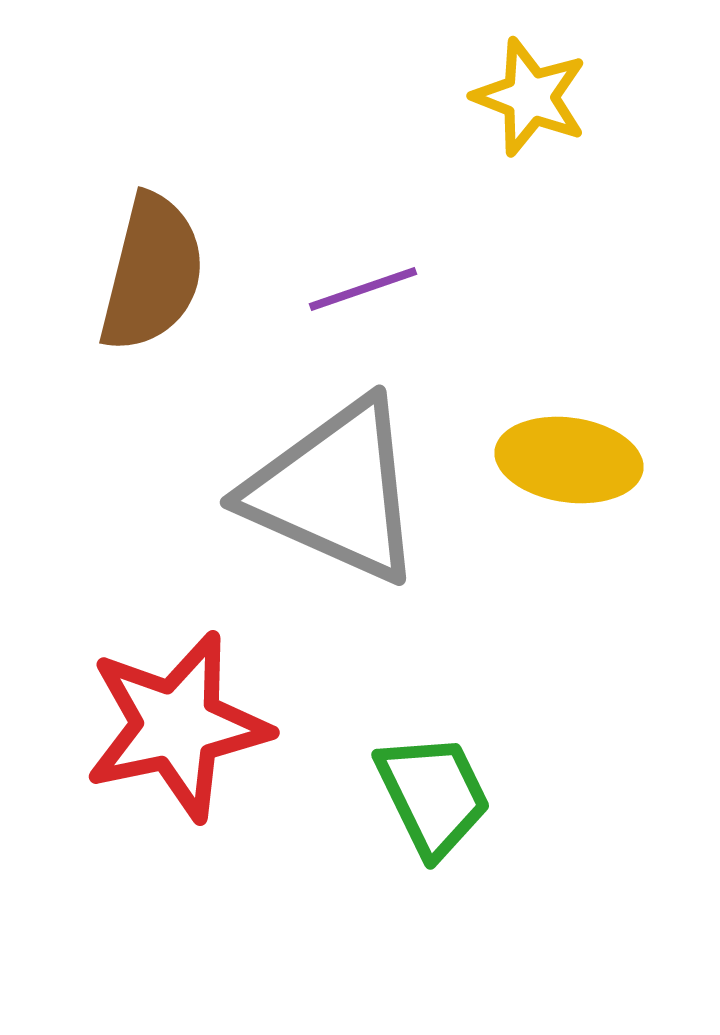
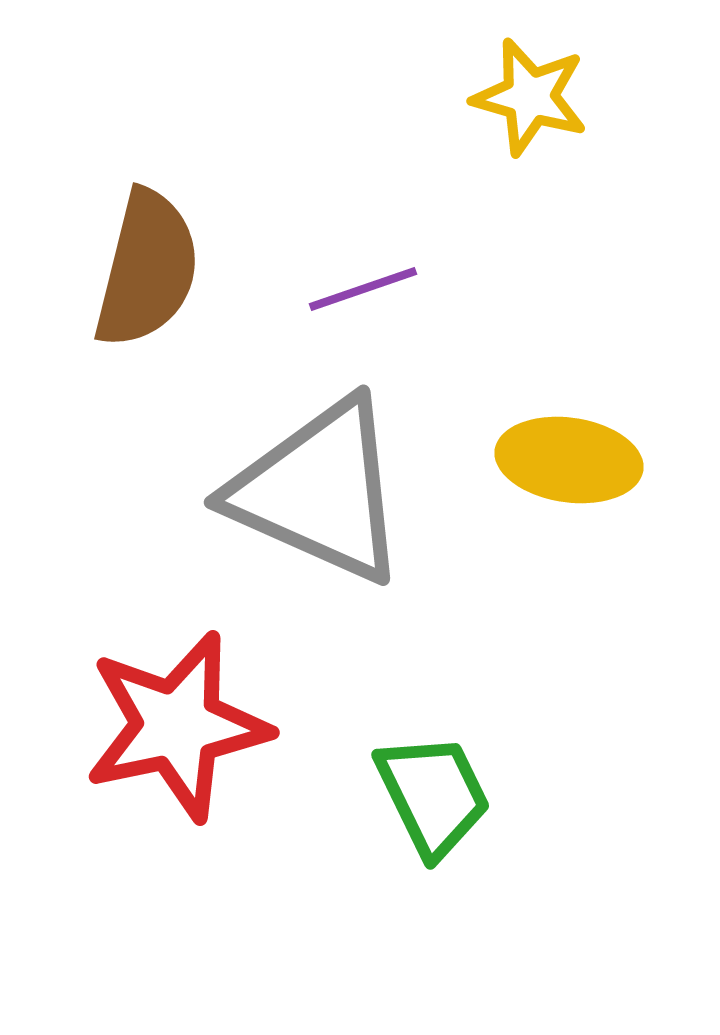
yellow star: rotated 5 degrees counterclockwise
brown semicircle: moved 5 px left, 4 px up
gray triangle: moved 16 px left
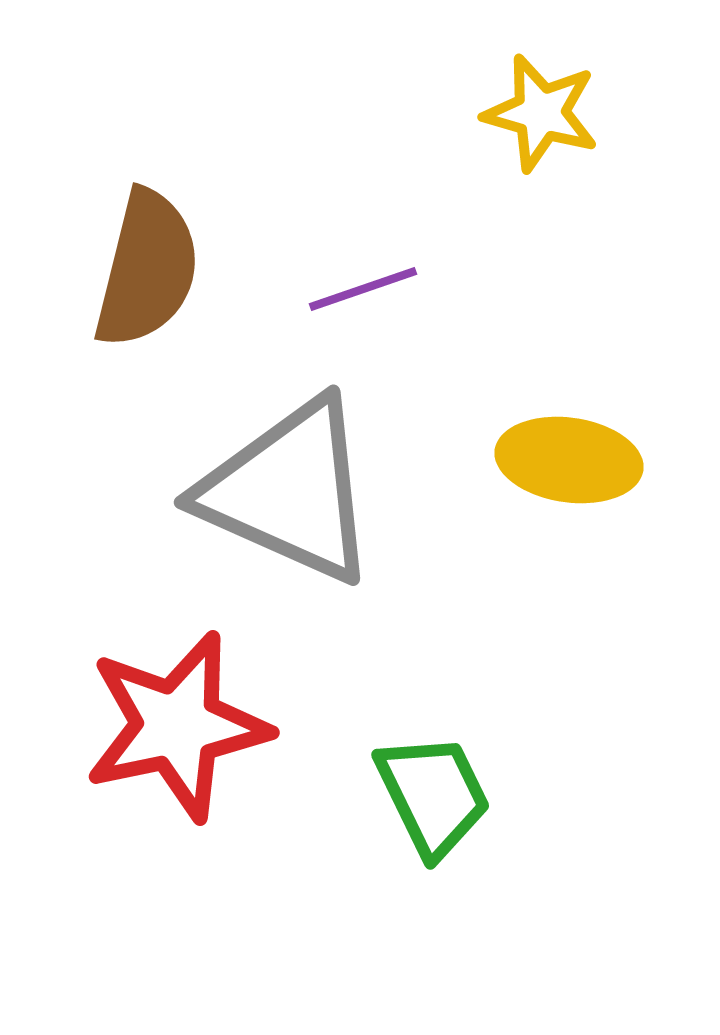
yellow star: moved 11 px right, 16 px down
gray triangle: moved 30 px left
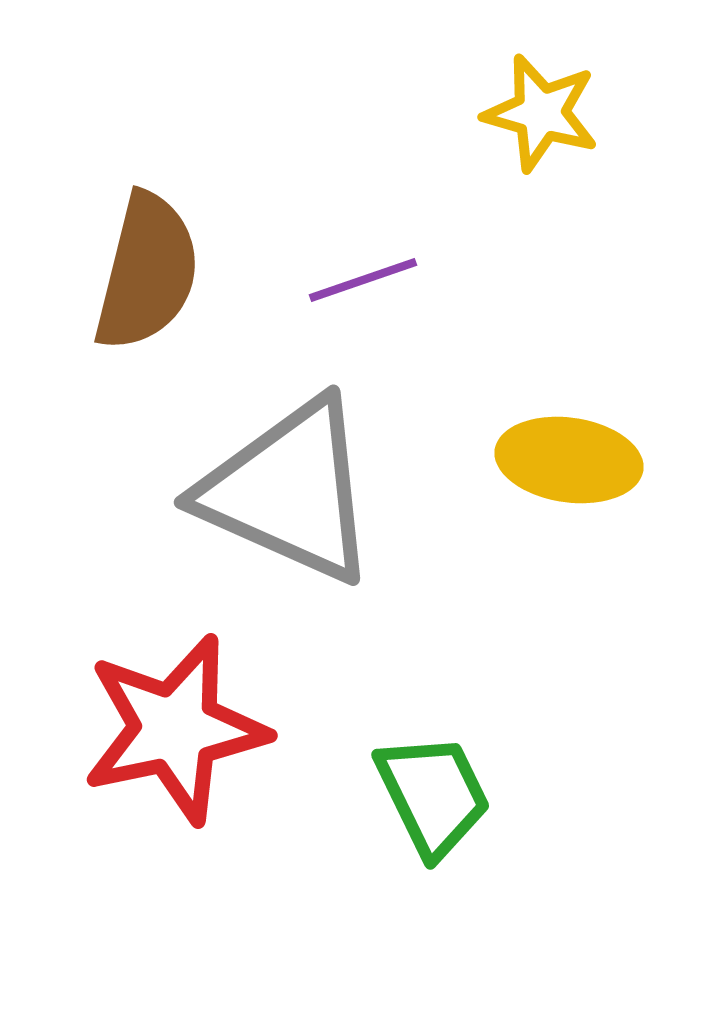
brown semicircle: moved 3 px down
purple line: moved 9 px up
red star: moved 2 px left, 3 px down
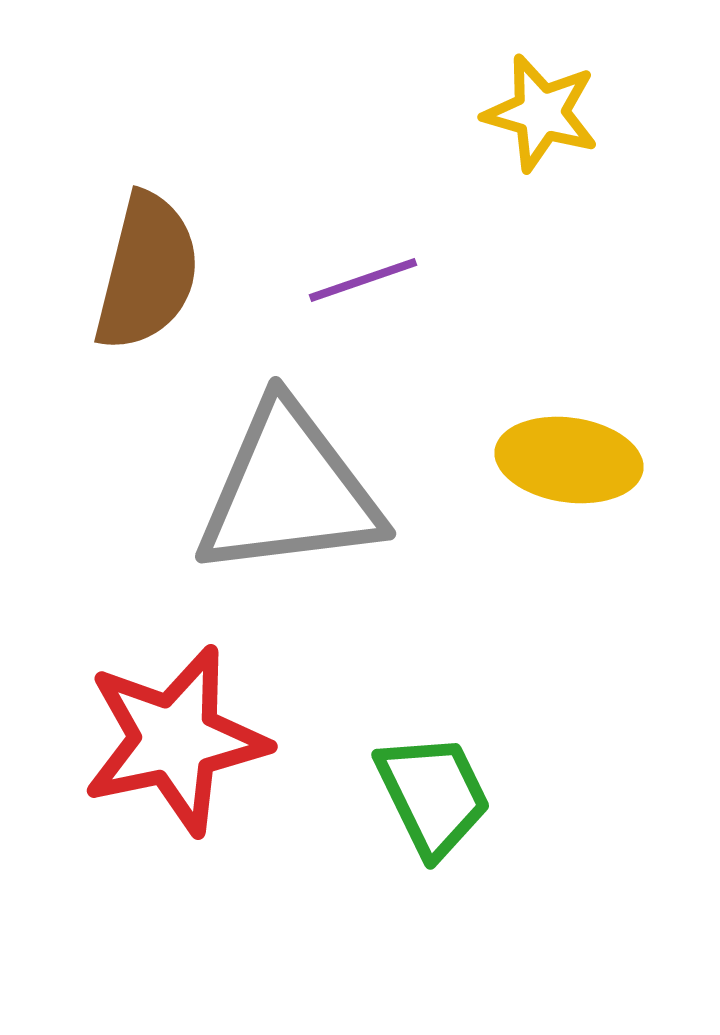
gray triangle: rotated 31 degrees counterclockwise
red star: moved 11 px down
